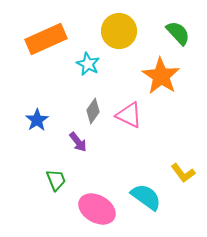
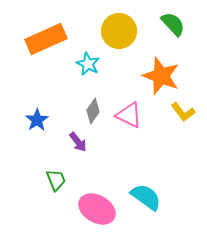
green semicircle: moved 5 px left, 9 px up
orange star: rotated 12 degrees counterclockwise
yellow L-shape: moved 61 px up
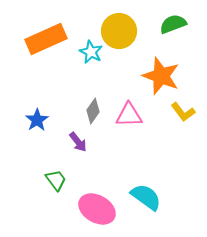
green semicircle: rotated 68 degrees counterclockwise
cyan star: moved 3 px right, 12 px up
pink triangle: rotated 28 degrees counterclockwise
green trapezoid: rotated 15 degrees counterclockwise
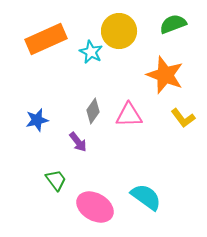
orange star: moved 4 px right, 1 px up
yellow L-shape: moved 6 px down
blue star: rotated 20 degrees clockwise
pink ellipse: moved 2 px left, 2 px up
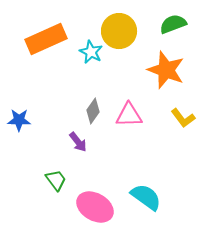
orange star: moved 1 px right, 5 px up
blue star: moved 18 px left; rotated 15 degrees clockwise
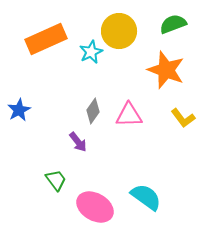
cyan star: rotated 20 degrees clockwise
blue star: moved 10 px up; rotated 30 degrees counterclockwise
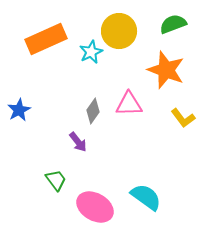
pink triangle: moved 11 px up
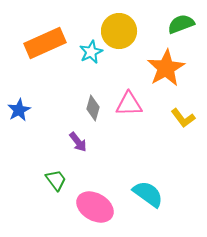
green semicircle: moved 8 px right
orange rectangle: moved 1 px left, 4 px down
orange star: moved 2 px up; rotated 21 degrees clockwise
gray diamond: moved 3 px up; rotated 20 degrees counterclockwise
cyan semicircle: moved 2 px right, 3 px up
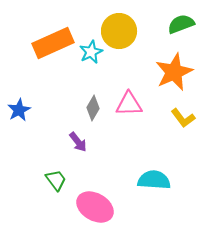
orange rectangle: moved 8 px right
orange star: moved 8 px right, 4 px down; rotated 6 degrees clockwise
gray diamond: rotated 15 degrees clockwise
cyan semicircle: moved 6 px right, 14 px up; rotated 32 degrees counterclockwise
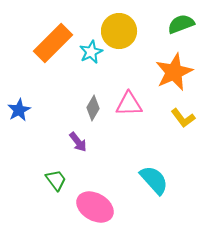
orange rectangle: rotated 21 degrees counterclockwise
cyan semicircle: rotated 44 degrees clockwise
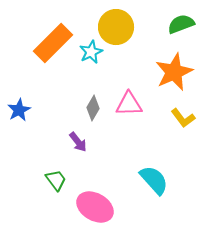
yellow circle: moved 3 px left, 4 px up
